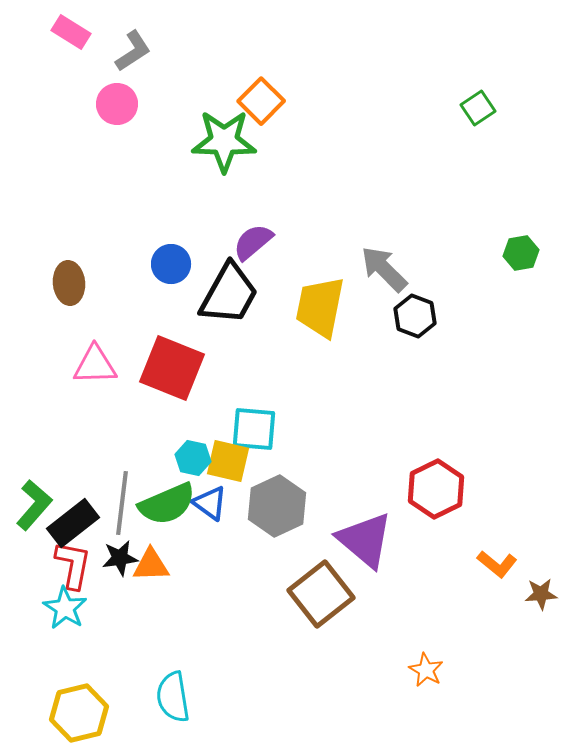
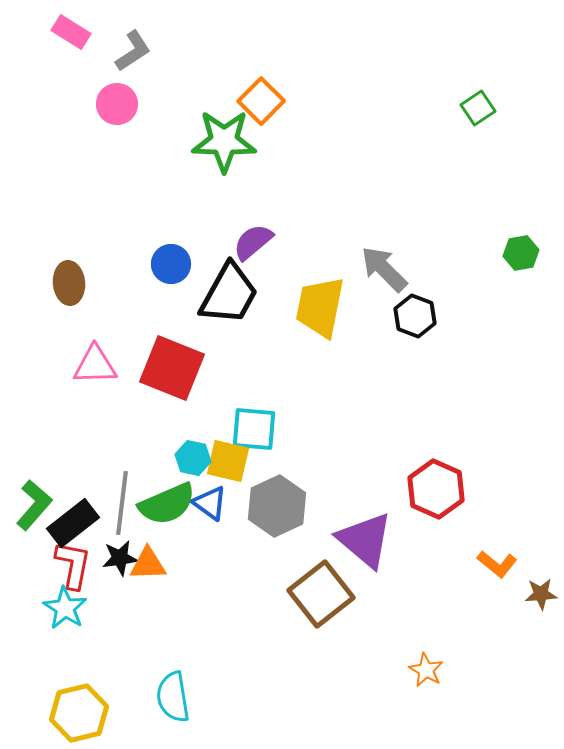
red hexagon: rotated 10 degrees counterclockwise
orange triangle: moved 3 px left, 1 px up
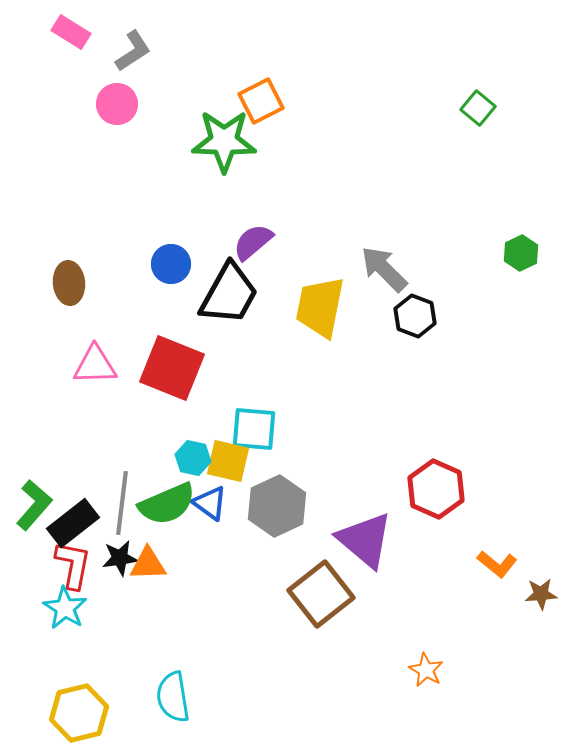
orange square: rotated 18 degrees clockwise
green square: rotated 16 degrees counterclockwise
green hexagon: rotated 16 degrees counterclockwise
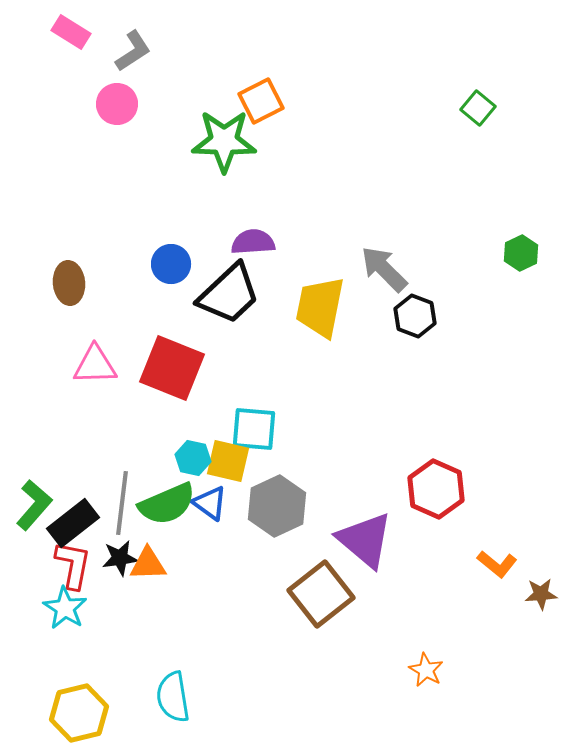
purple semicircle: rotated 36 degrees clockwise
black trapezoid: rotated 18 degrees clockwise
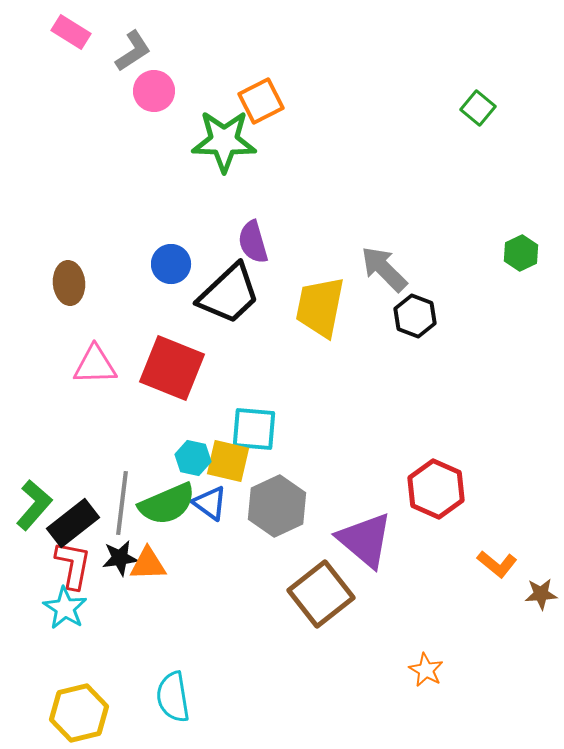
pink circle: moved 37 px right, 13 px up
purple semicircle: rotated 102 degrees counterclockwise
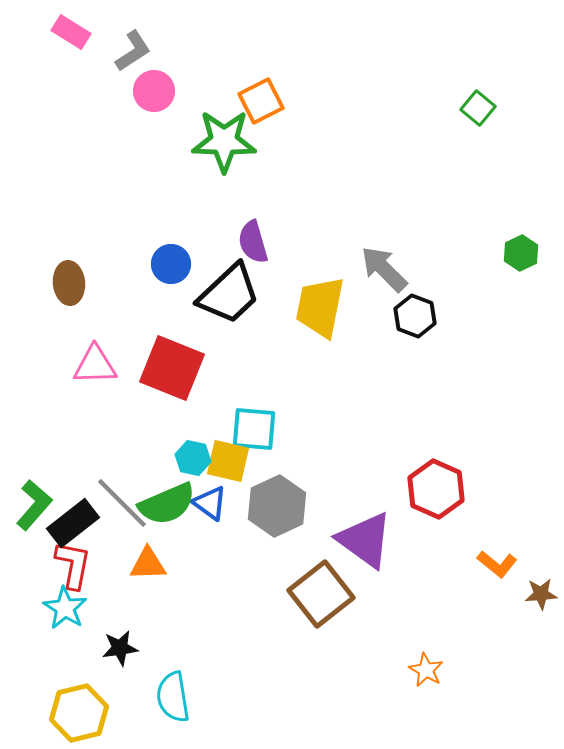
gray line: rotated 52 degrees counterclockwise
purple triangle: rotated 4 degrees counterclockwise
black star: moved 90 px down
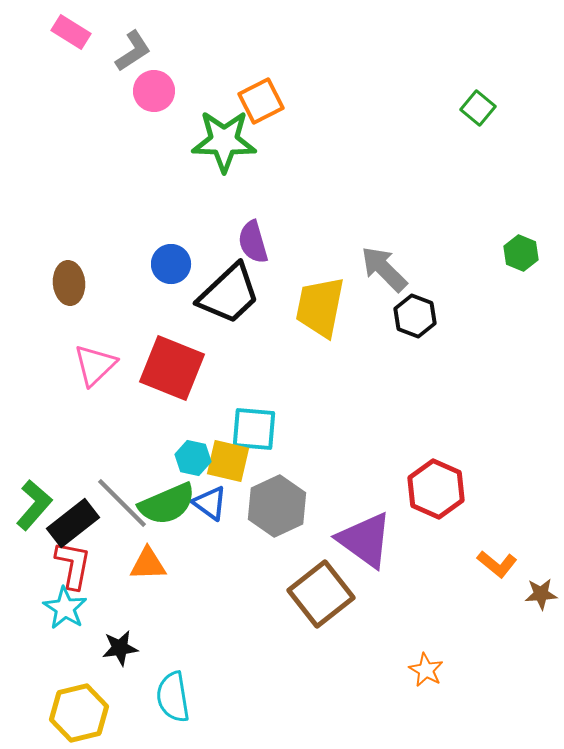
green hexagon: rotated 12 degrees counterclockwise
pink triangle: rotated 42 degrees counterclockwise
